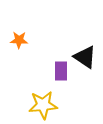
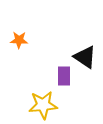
purple rectangle: moved 3 px right, 5 px down
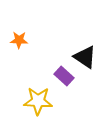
purple rectangle: rotated 48 degrees counterclockwise
yellow star: moved 5 px left, 4 px up; rotated 8 degrees clockwise
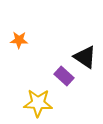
yellow star: moved 2 px down
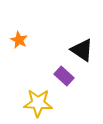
orange star: rotated 24 degrees clockwise
black triangle: moved 3 px left, 7 px up
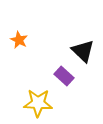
black triangle: moved 1 px right, 1 px down; rotated 10 degrees clockwise
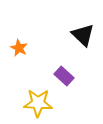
orange star: moved 8 px down
black triangle: moved 16 px up
